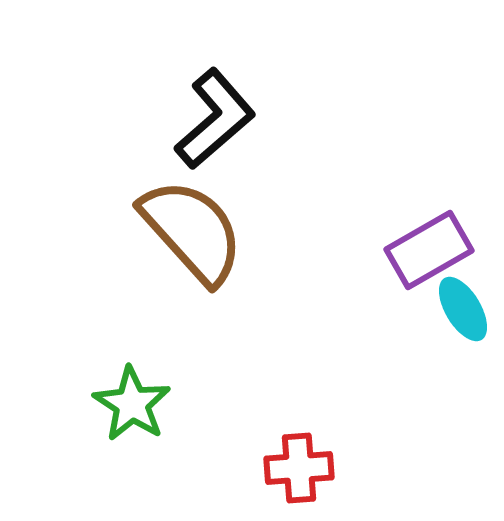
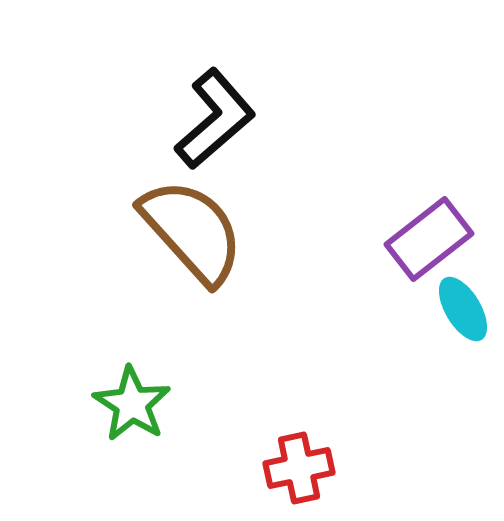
purple rectangle: moved 11 px up; rotated 8 degrees counterclockwise
red cross: rotated 8 degrees counterclockwise
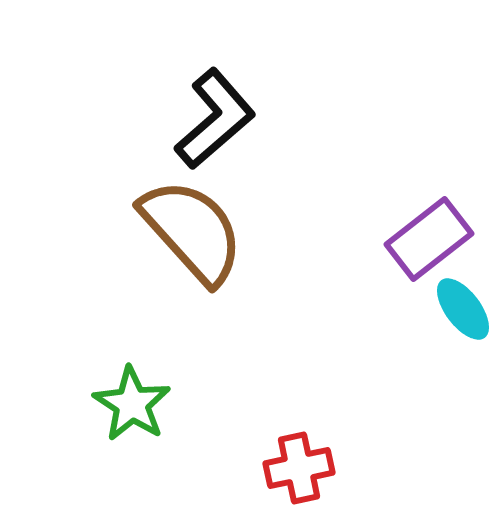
cyan ellipse: rotated 6 degrees counterclockwise
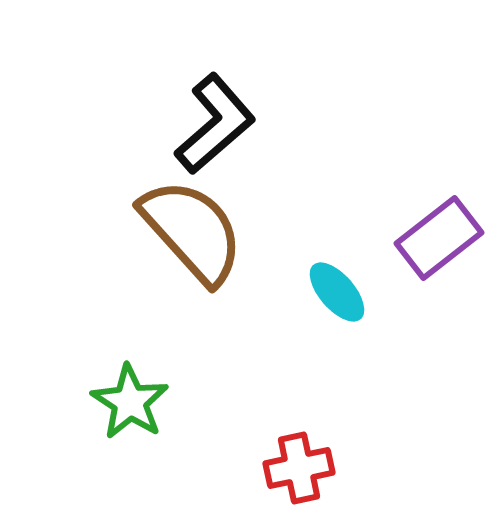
black L-shape: moved 5 px down
purple rectangle: moved 10 px right, 1 px up
cyan ellipse: moved 126 px left, 17 px up; rotated 4 degrees counterclockwise
green star: moved 2 px left, 2 px up
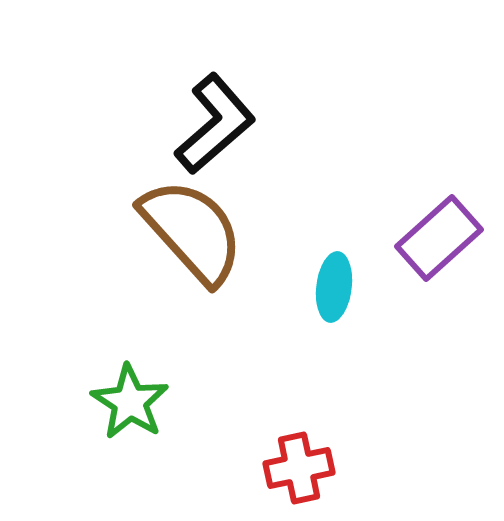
purple rectangle: rotated 4 degrees counterclockwise
cyan ellipse: moved 3 px left, 5 px up; rotated 48 degrees clockwise
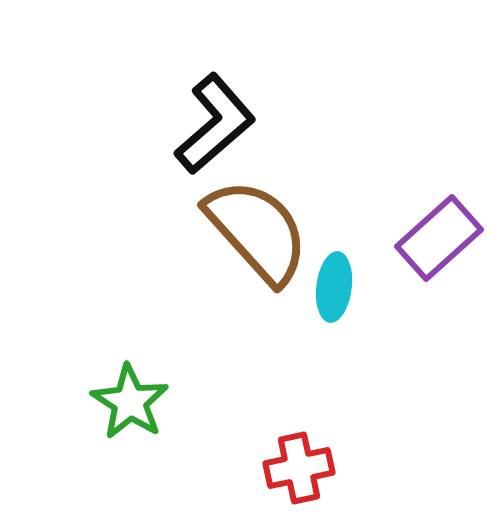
brown semicircle: moved 65 px right
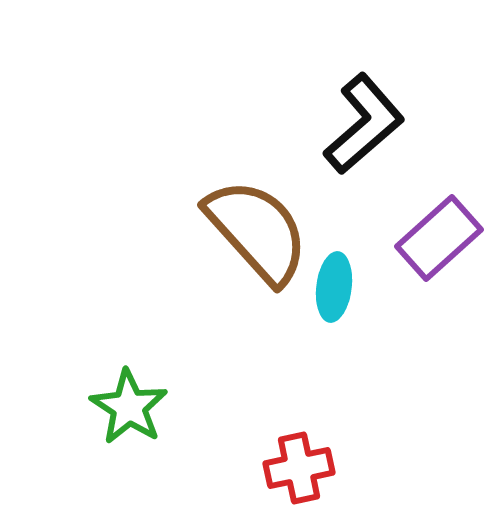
black L-shape: moved 149 px right
green star: moved 1 px left, 5 px down
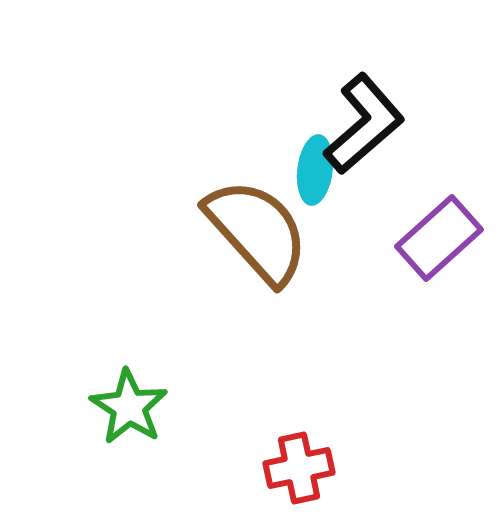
cyan ellipse: moved 19 px left, 117 px up
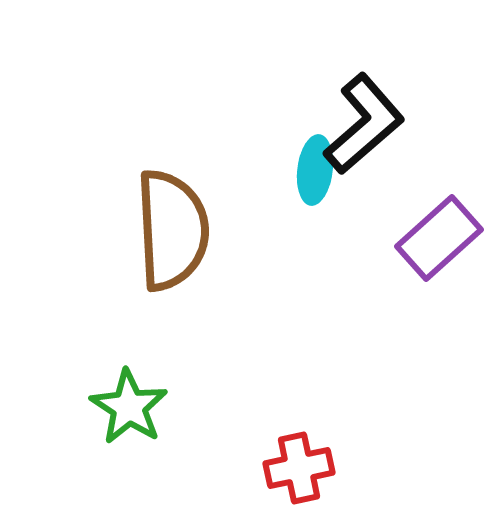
brown semicircle: moved 85 px left, 1 px up; rotated 39 degrees clockwise
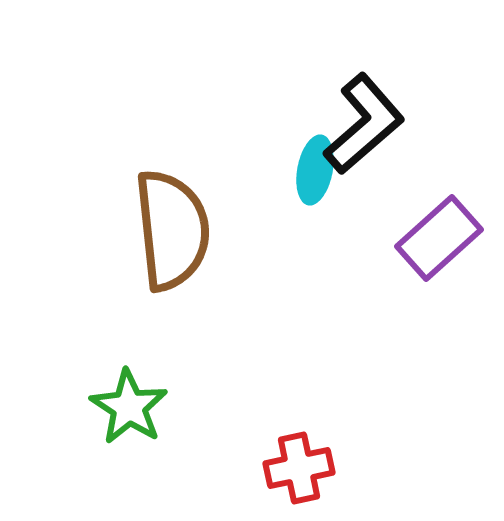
cyan ellipse: rotated 4 degrees clockwise
brown semicircle: rotated 3 degrees counterclockwise
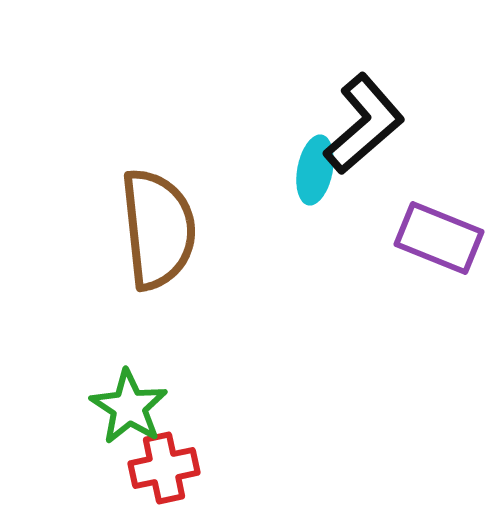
brown semicircle: moved 14 px left, 1 px up
purple rectangle: rotated 64 degrees clockwise
red cross: moved 135 px left
